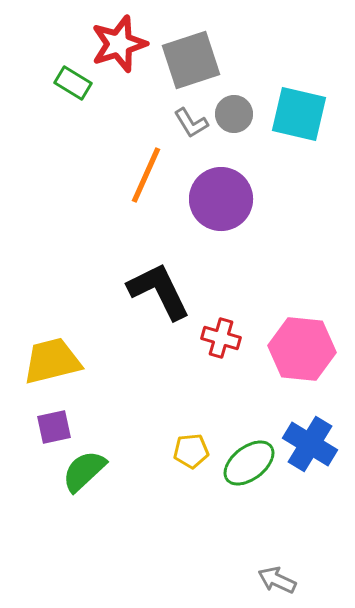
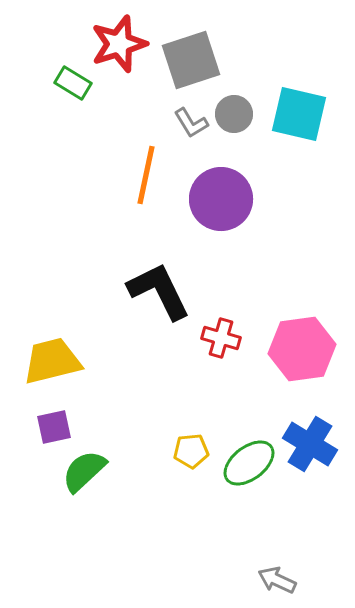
orange line: rotated 12 degrees counterclockwise
pink hexagon: rotated 14 degrees counterclockwise
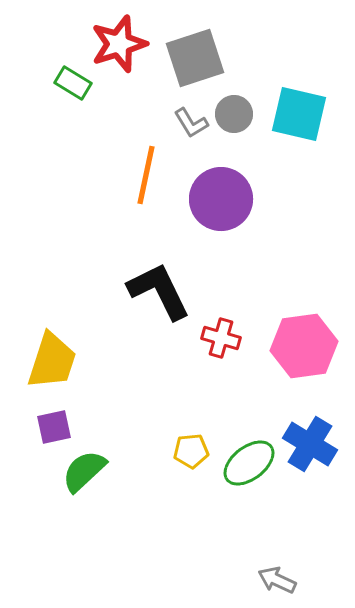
gray square: moved 4 px right, 2 px up
pink hexagon: moved 2 px right, 3 px up
yellow trapezoid: rotated 122 degrees clockwise
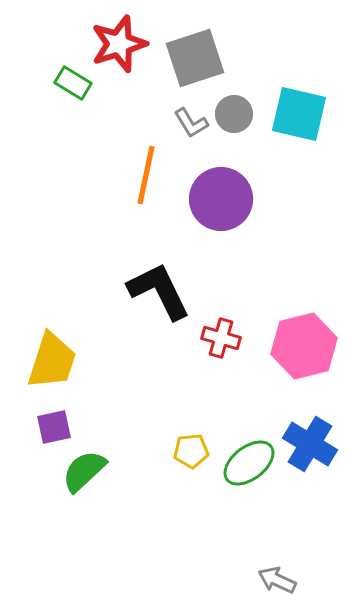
pink hexagon: rotated 6 degrees counterclockwise
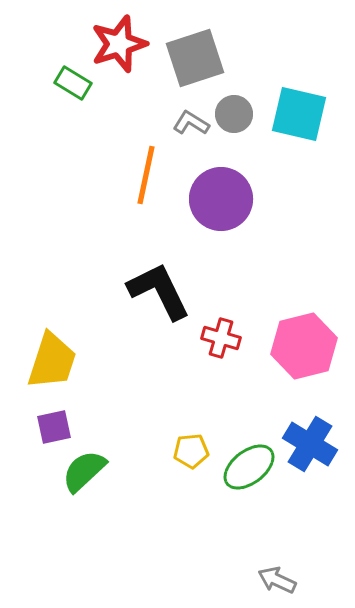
gray L-shape: rotated 153 degrees clockwise
green ellipse: moved 4 px down
